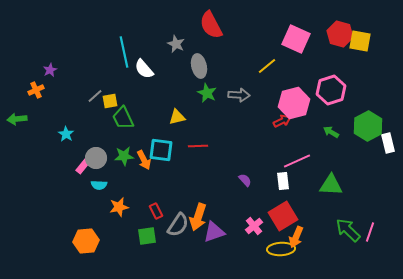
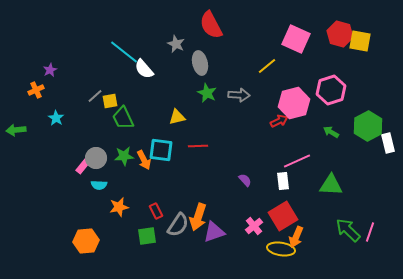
cyan line at (124, 52): rotated 40 degrees counterclockwise
gray ellipse at (199, 66): moved 1 px right, 3 px up
green arrow at (17, 119): moved 1 px left, 11 px down
red arrow at (282, 121): moved 3 px left
cyan star at (66, 134): moved 10 px left, 16 px up
yellow ellipse at (281, 249): rotated 12 degrees clockwise
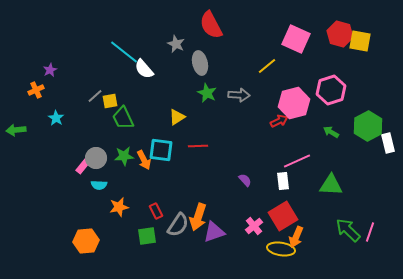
yellow triangle at (177, 117): rotated 18 degrees counterclockwise
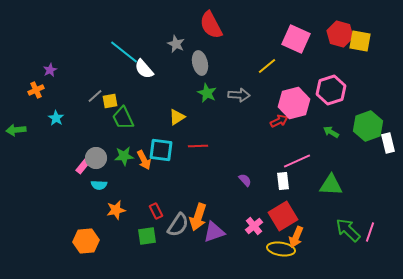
green hexagon at (368, 126): rotated 8 degrees clockwise
orange star at (119, 207): moved 3 px left, 3 px down
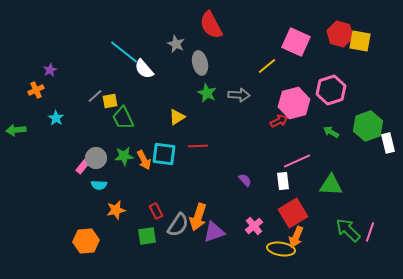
pink square at (296, 39): moved 3 px down
cyan square at (161, 150): moved 3 px right, 4 px down
red square at (283, 216): moved 10 px right, 3 px up
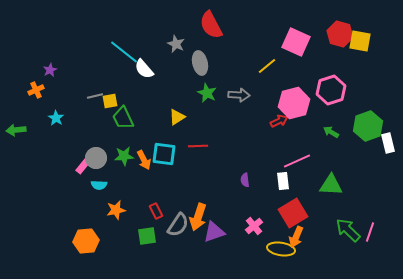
gray line at (95, 96): rotated 28 degrees clockwise
purple semicircle at (245, 180): rotated 144 degrees counterclockwise
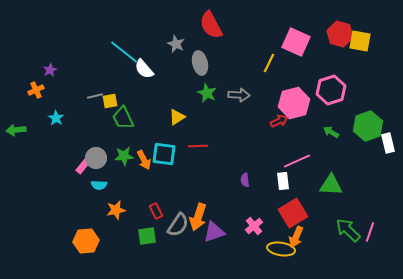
yellow line at (267, 66): moved 2 px right, 3 px up; rotated 24 degrees counterclockwise
